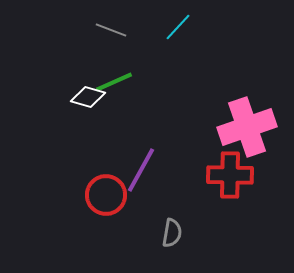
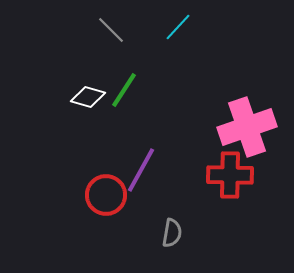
gray line: rotated 24 degrees clockwise
green line: moved 10 px right, 8 px down; rotated 33 degrees counterclockwise
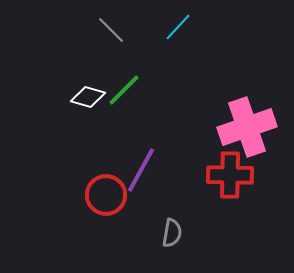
green line: rotated 12 degrees clockwise
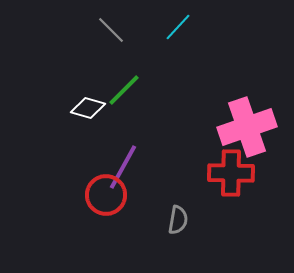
white diamond: moved 11 px down
purple line: moved 18 px left, 3 px up
red cross: moved 1 px right, 2 px up
gray semicircle: moved 6 px right, 13 px up
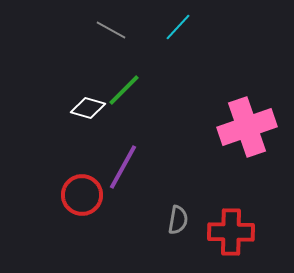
gray line: rotated 16 degrees counterclockwise
red cross: moved 59 px down
red circle: moved 24 px left
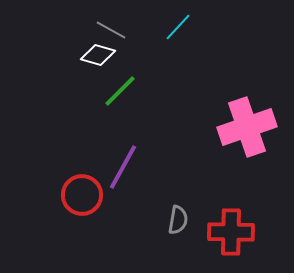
green line: moved 4 px left, 1 px down
white diamond: moved 10 px right, 53 px up
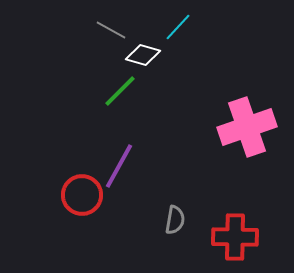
white diamond: moved 45 px right
purple line: moved 4 px left, 1 px up
gray semicircle: moved 3 px left
red cross: moved 4 px right, 5 px down
